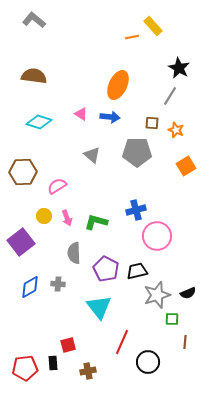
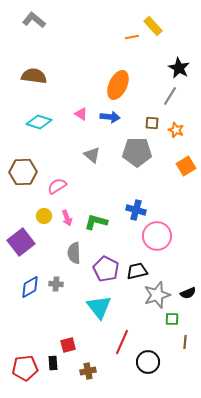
blue cross: rotated 30 degrees clockwise
gray cross: moved 2 px left
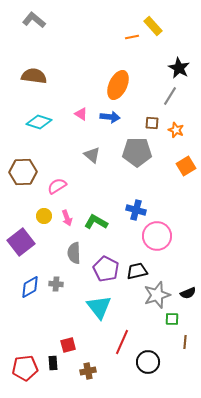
green L-shape: rotated 15 degrees clockwise
